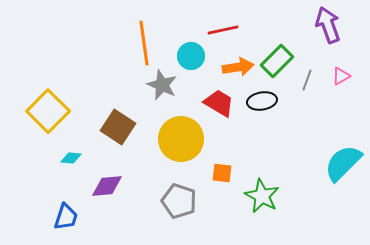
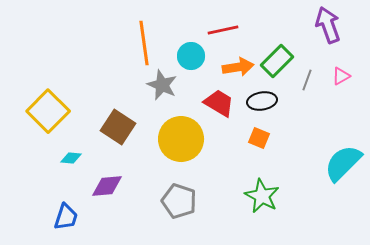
orange square: moved 37 px right, 35 px up; rotated 15 degrees clockwise
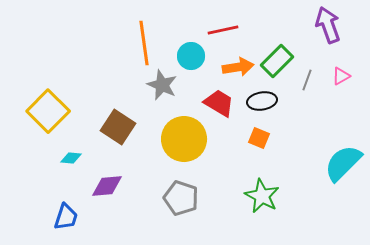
yellow circle: moved 3 px right
gray pentagon: moved 2 px right, 3 px up
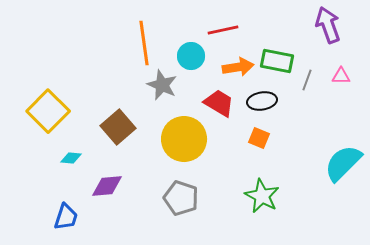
green rectangle: rotated 56 degrees clockwise
pink triangle: rotated 30 degrees clockwise
brown square: rotated 16 degrees clockwise
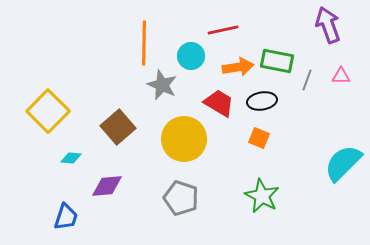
orange line: rotated 9 degrees clockwise
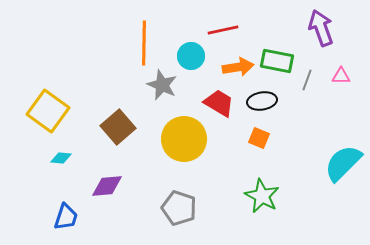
purple arrow: moved 7 px left, 3 px down
yellow square: rotated 9 degrees counterclockwise
cyan diamond: moved 10 px left
gray pentagon: moved 2 px left, 10 px down
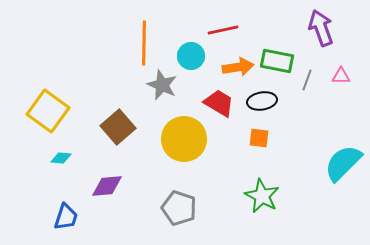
orange square: rotated 15 degrees counterclockwise
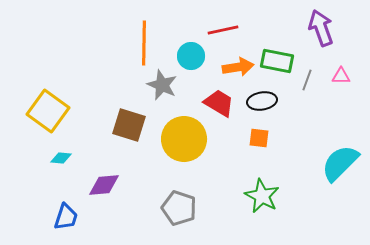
brown square: moved 11 px right, 2 px up; rotated 32 degrees counterclockwise
cyan semicircle: moved 3 px left
purple diamond: moved 3 px left, 1 px up
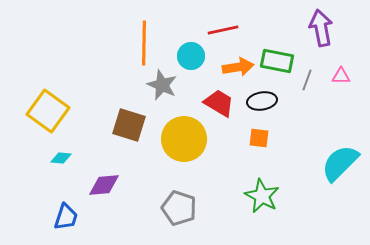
purple arrow: rotated 9 degrees clockwise
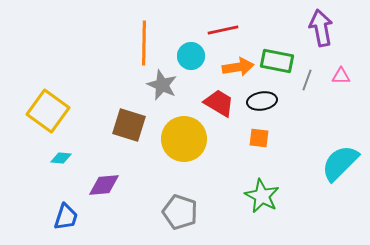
gray pentagon: moved 1 px right, 4 px down
